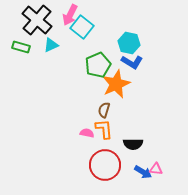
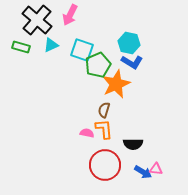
cyan square: moved 23 px down; rotated 20 degrees counterclockwise
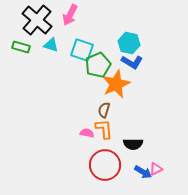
cyan triangle: rotated 42 degrees clockwise
pink triangle: rotated 32 degrees counterclockwise
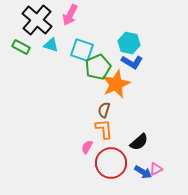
green rectangle: rotated 12 degrees clockwise
green pentagon: moved 2 px down
pink semicircle: moved 14 px down; rotated 72 degrees counterclockwise
black semicircle: moved 6 px right, 2 px up; rotated 42 degrees counterclockwise
red circle: moved 6 px right, 2 px up
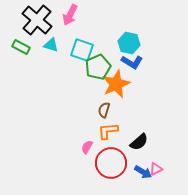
orange L-shape: moved 4 px right, 2 px down; rotated 90 degrees counterclockwise
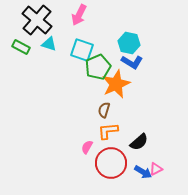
pink arrow: moved 9 px right
cyan triangle: moved 2 px left, 1 px up
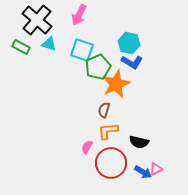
black semicircle: rotated 54 degrees clockwise
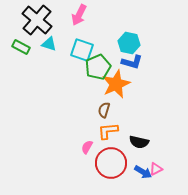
blue L-shape: rotated 15 degrees counterclockwise
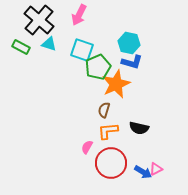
black cross: moved 2 px right
black semicircle: moved 14 px up
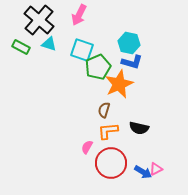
orange star: moved 3 px right
